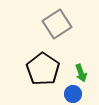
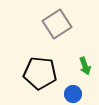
black pentagon: moved 3 px left, 4 px down; rotated 28 degrees counterclockwise
green arrow: moved 4 px right, 7 px up
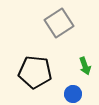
gray square: moved 2 px right, 1 px up
black pentagon: moved 5 px left, 1 px up
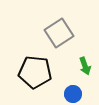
gray square: moved 10 px down
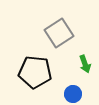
green arrow: moved 2 px up
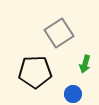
green arrow: rotated 36 degrees clockwise
black pentagon: rotated 8 degrees counterclockwise
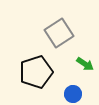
green arrow: rotated 72 degrees counterclockwise
black pentagon: moved 1 px right; rotated 16 degrees counterclockwise
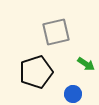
gray square: moved 3 px left, 1 px up; rotated 20 degrees clockwise
green arrow: moved 1 px right
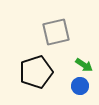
green arrow: moved 2 px left, 1 px down
blue circle: moved 7 px right, 8 px up
